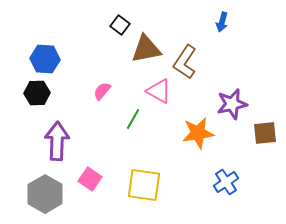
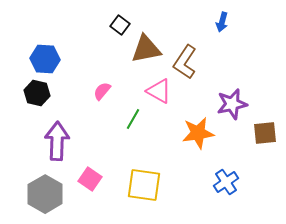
black hexagon: rotated 15 degrees clockwise
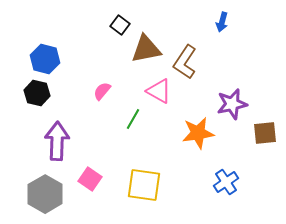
blue hexagon: rotated 12 degrees clockwise
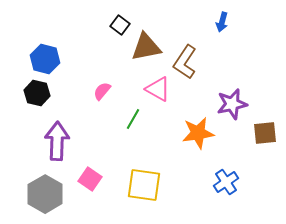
brown triangle: moved 2 px up
pink triangle: moved 1 px left, 2 px up
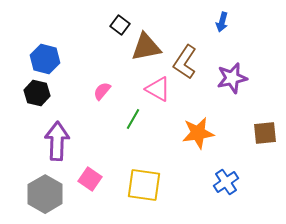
purple star: moved 26 px up
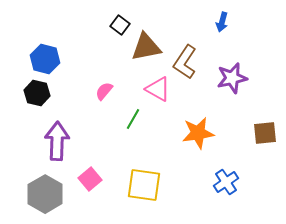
pink semicircle: moved 2 px right
pink square: rotated 15 degrees clockwise
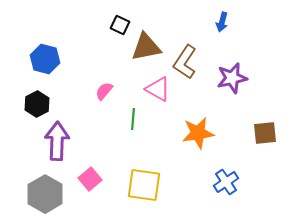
black square: rotated 12 degrees counterclockwise
black hexagon: moved 11 px down; rotated 20 degrees clockwise
green line: rotated 25 degrees counterclockwise
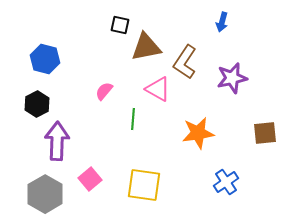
black square: rotated 12 degrees counterclockwise
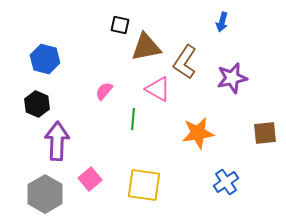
black hexagon: rotated 10 degrees counterclockwise
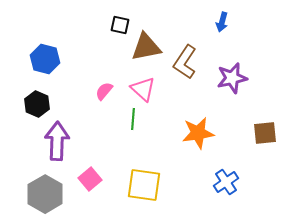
pink triangle: moved 15 px left; rotated 12 degrees clockwise
